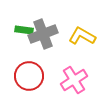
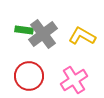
gray cross: rotated 16 degrees counterclockwise
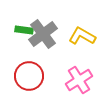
pink cross: moved 5 px right
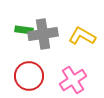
gray cross: rotated 28 degrees clockwise
pink cross: moved 6 px left
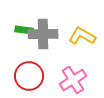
gray cross: rotated 8 degrees clockwise
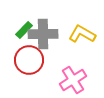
green rectangle: rotated 54 degrees counterclockwise
yellow L-shape: moved 2 px up
red circle: moved 16 px up
